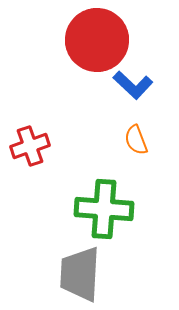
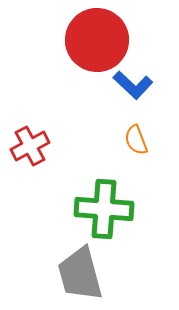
red cross: rotated 9 degrees counterclockwise
gray trapezoid: rotated 18 degrees counterclockwise
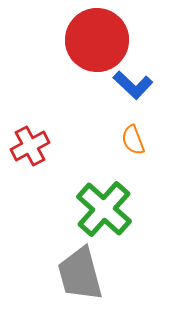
orange semicircle: moved 3 px left
green cross: rotated 38 degrees clockwise
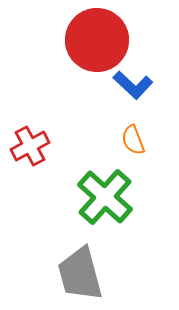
green cross: moved 1 px right, 12 px up
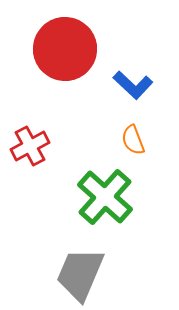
red circle: moved 32 px left, 9 px down
gray trapezoid: rotated 38 degrees clockwise
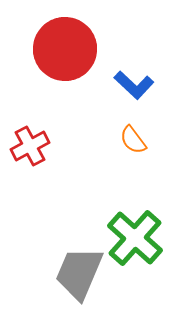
blue L-shape: moved 1 px right
orange semicircle: rotated 16 degrees counterclockwise
green cross: moved 30 px right, 41 px down
gray trapezoid: moved 1 px left, 1 px up
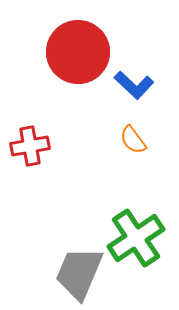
red circle: moved 13 px right, 3 px down
red cross: rotated 18 degrees clockwise
green cross: moved 1 px right; rotated 14 degrees clockwise
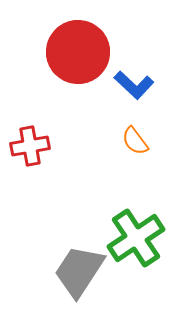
orange semicircle: moved 2 px right, 1 px down
gray trapezoid: moved 2 px up; rotated 10 degrees clockwise
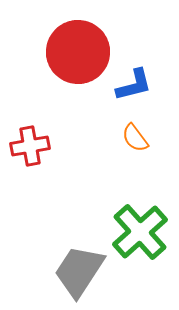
blue L-shape: rotated 57 degrees counterclockwise
orange semicircle: moved 3 px up
green cross: moved 4 px right, 6 px up; rotated 8 degrees counterclockwise
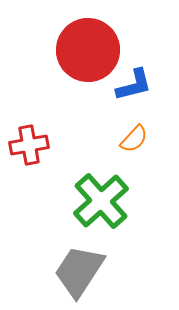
red circle: moved 10 px right, 2 px up
orange semicircle: moved 1 px left, 1 px down; rotated 100 degrees counterclockwise
red cross: moved 1 px left, 1 px up
green cross: moved 39 px left, 31 px up
